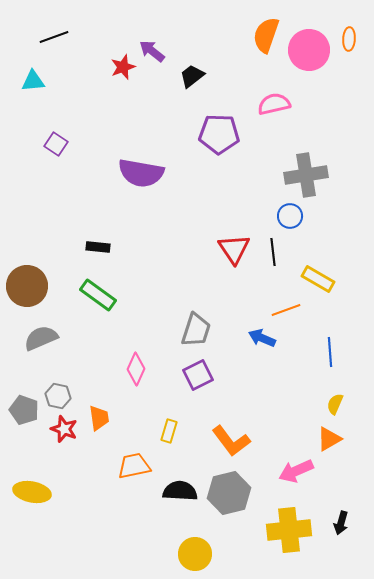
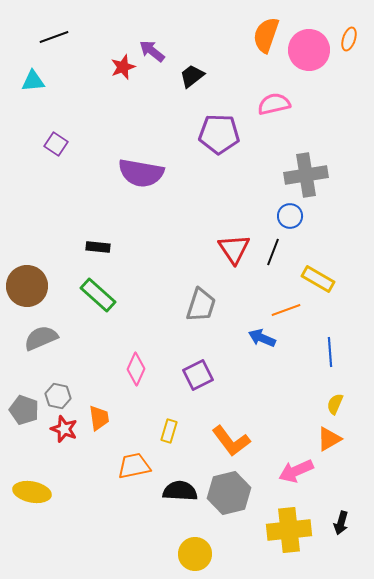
orange ellipse at (349, 39): rotated 15 degrees clockwise
black line at (273, 252): rotated 28 degrees clockwise
green rectangle at (98, 295): rotated 6 degrees clockwise
gray trapezoid at (196, 330): moved 5 px right, 25 px up
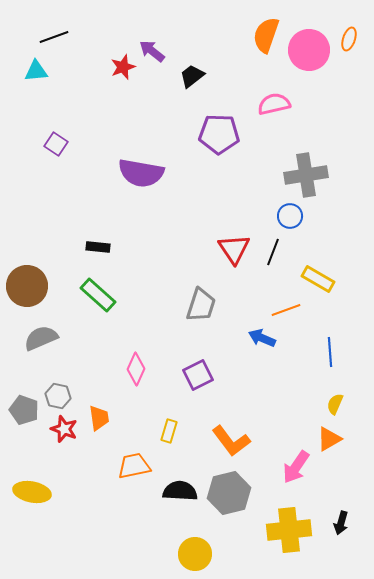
cyan triangle at (33, 81): moved 3 px right, 10 px up
pink arrow at (296, 471): moved 4 px up; rotated 32 degrees counterclockwise
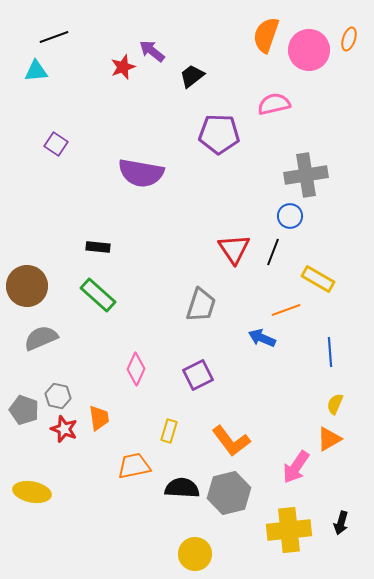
black semicircle at (180, 491): moved 2 px right, 3 px up
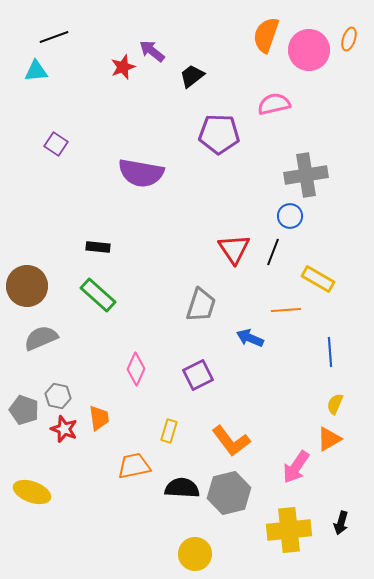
orange line at (286, 310): rotated 16 degrees clockwise
blue arrow at (262, 338): moved 12 px left
yellow ellipse at (32, 492): rotated 9 degrees clockwise
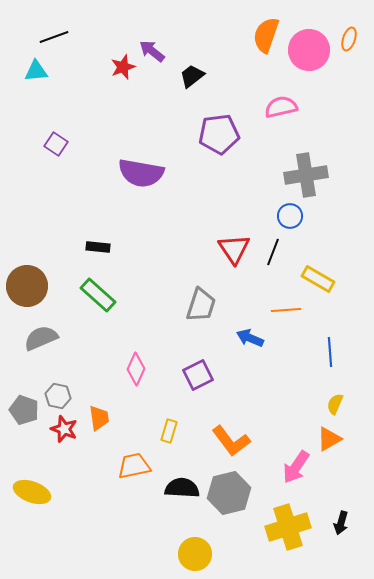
pink semicircle at (274, 104): moved 7 px right, 3 px down
purple pentagon at (219, 134): rotated 9 degrees counterclockwise
yellow cross at (289, 530): moved 1 px left, 3 px up; rotated 12 degrees counterclockwise
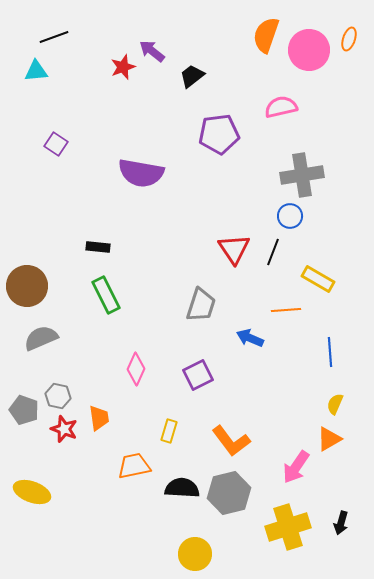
gray cross at (306, 175): moved 4 px left
green rectangle at (98, 295): moved 8 px right; rotated 21 degrees clockwise
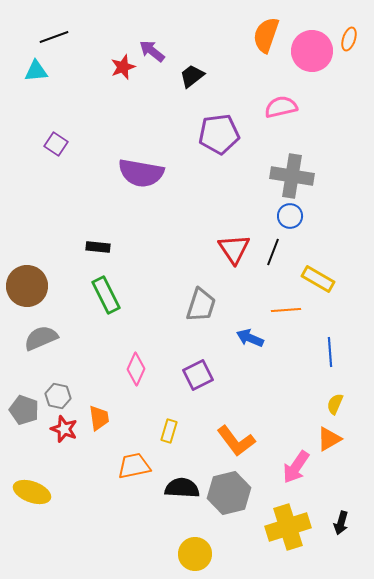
pink circle at (309, 50): moved 3 px right, 1 px down
gray cross at (302, 175): moved 10 px left, 1 px down; rotated 18 degrees clockwise
orange L-shape at (231, 441): moved 5 px right
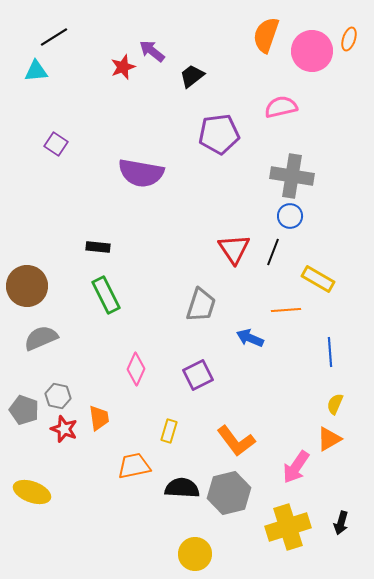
black line at (54, 37): rotated 12 degrees counterclockwise
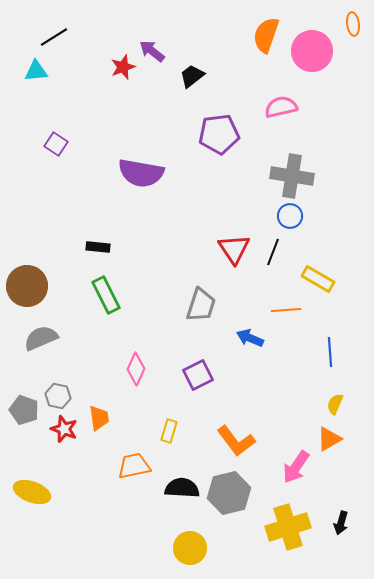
orange ellipse at (349, 39): moved 4 px right, 15 px up; rotated 25 degrees counterclockwise
yellow circle at (195, 554): moved 5 px left, 6 px up
